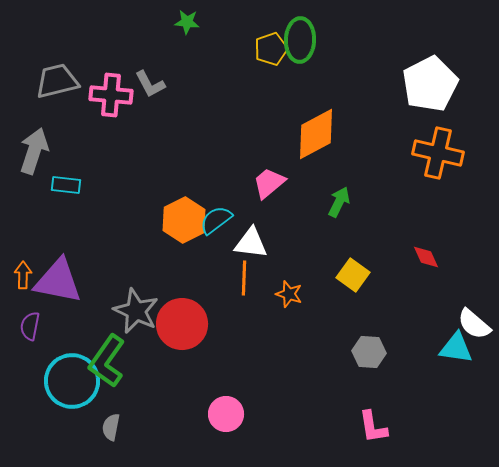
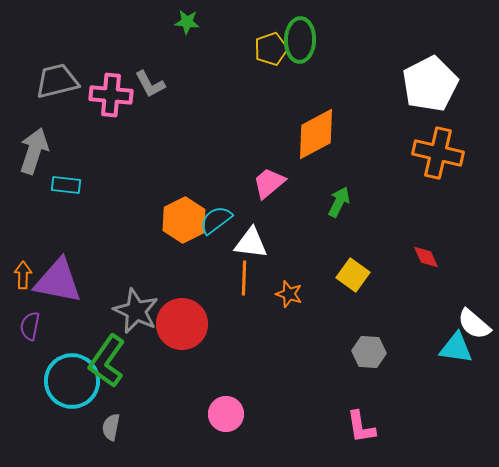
pink L-shape: moved 12 px left
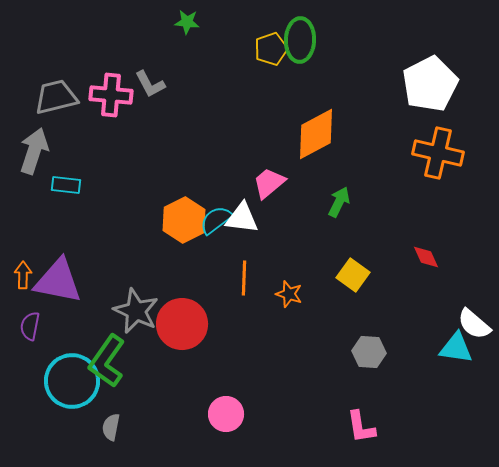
gray trapezoid: moved 1 px left, 16 px down
white triangle: moved 9 px left, 25 px up
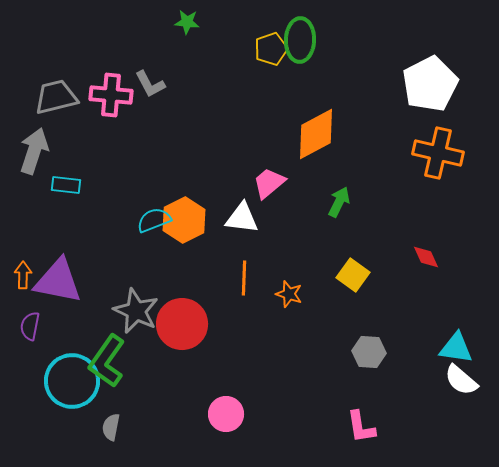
cyan semicircle: moved 62 px left; rotated 16 degrees clockwise
white semicircle: moved 13 px left, 56 px down
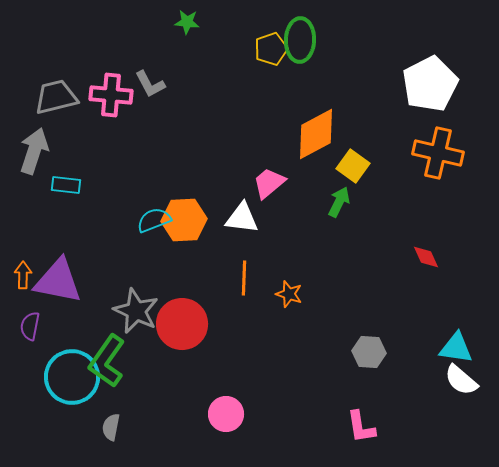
orange hexagon: rotated 24 degrees clockwise
yellow square: moved 109 px up
cyan circle: moved 4 px up
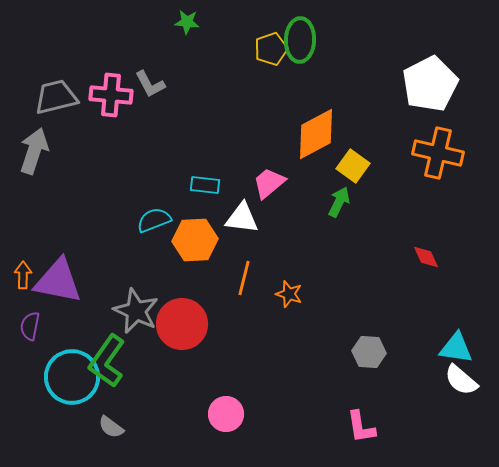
cyan rectangle: moved 139 px right
orange hexagon: moved 11 px right, 20 px down
orange line: rotated 12 degrees clockwise
gray semicircle: rotated 64 degrees counterclockwise
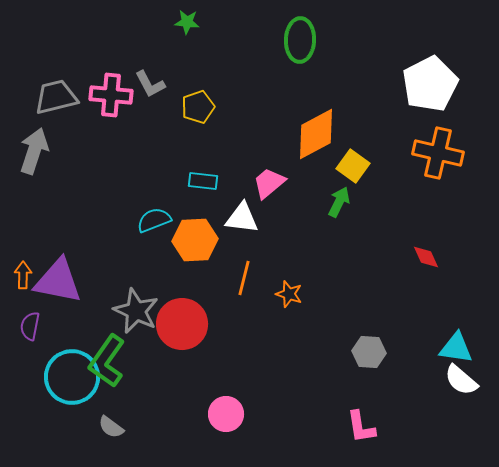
yellow pentagon: moved 73 px left, 58 px down
cyan rectangle: moved 2 px left, 4 px up
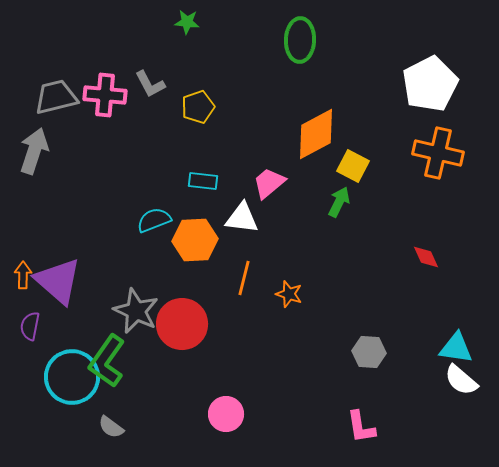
pink cross: moved 6 px left
yellow square: rotated 8 degrees counterclockwise
purple triangle: rotated 30 degrees clockwise
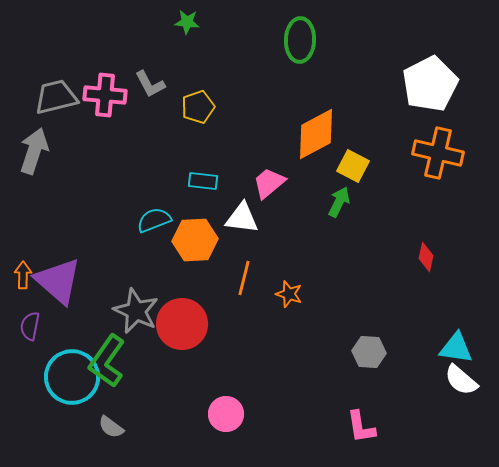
red diamond: rotated 36 degrees clockwise
